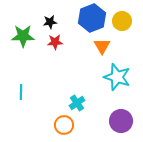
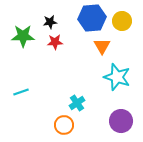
blue hexagon: rotated 16 degrees clockwise
cyan line: rotated 70 degrees clockwise
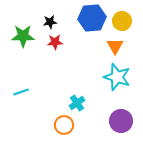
orange triangle: moved 13 px right
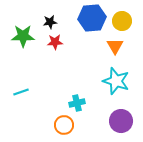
cyan star: moved 1 px left, 4 px down
cyan cross: rotated 21 degrees clockwise
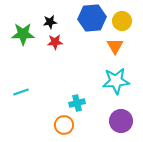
green star: moved 2 px up
cyan star: rotated 24 degrees counterclockwise
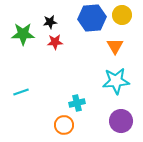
yellow circle: moved 6 px up
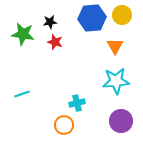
green star: rotated 10 degrees clockwise
red star: rotated 21 degrees clockwise
cyan line: moved 1 px right, 2 px down
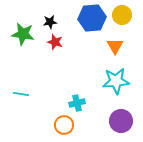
cyan line: moved 1 px left; rotated 28 degrees clockwise
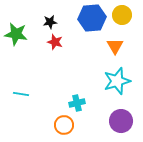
green star: moved 7 px left
cyan star: moved 1 px right; rotated 12 degrees counterclockwise
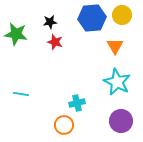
cyan star: moved 1 px down; rotated 28 degrees counterclockwise
